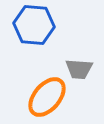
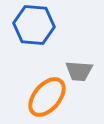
gray trapezoid: moved 2 px down
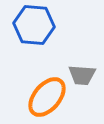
gray trapezoid: moved 3 px right, 4 px down
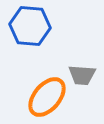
blue hexagon: moved 4 px left, 1 px down
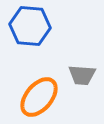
orange ellipse: moved 8 px left
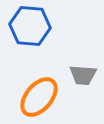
gray trapezoid: moved 1 px right
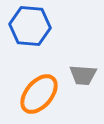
orange ellipse: moved 3 px up
